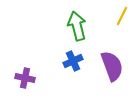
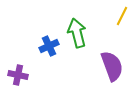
green arrow: moved 7 px down
blue cross: moved 24 px left, 15 px up
purple cross: moved 7 px left, 3 px up
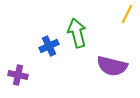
yellow line: moved 5 px right, 2 px up
purple semicircle: rotated 124 degrees clockwise
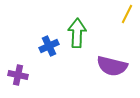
green arrow: rotated 16 degrees clockwise
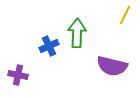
yellow line: moved 2 px left, 1 px down
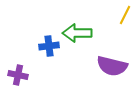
green arrow: rotated 92 degrees counterclockwise
blue cross: rotated 18 degrees clockwise
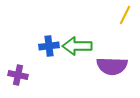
green arrow: moved 13 px down
purple semicircle: rotated 12 degrees counterclockwise
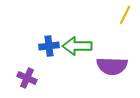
purple cross: moved 9 px right, 3 px down; rotated 12 degrees clockwise
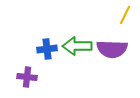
blue cross: moved 2 px left, 3 px down
purple semicircle: moved 17 px up
purple cross: moved 1 px up; rotated 18 degrees counterclockwise
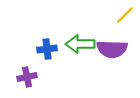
yellow line: rotated 18 degrees clockwise
green arrow: moved 3 px right, 2 px up
purple cross: rotated 18 degrees counterclockwise
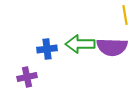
yellow line: rotated 54 degrees counterclockwise
purple semicircle: moved 2 px up
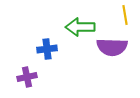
green arrow: moved 17 px up
